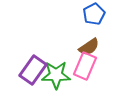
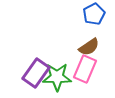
pink rectangle: moved 3 px down
purple rectangle: moved 3 px right, 3 px down
green star: moved 1 px right, 2 px down
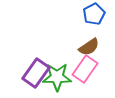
pink rectangle: rotated 12 degrees clockwise
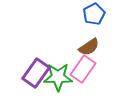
pink rectangle: moved 2 px left
green star: moved 1 px right
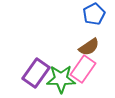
green star: moved 3 px right, 2 px down
